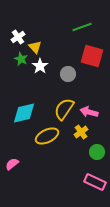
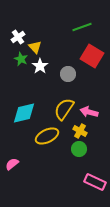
red square: rotated 15 degrees clockwise
yellow cross: moved 1 px left, 1 px up; rotated 24 degrees counterclockwise
green circle: moved 18 px left, 3 px up
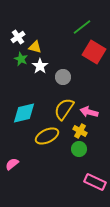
green line: rotated 18 degrees counterclockwise
yellow triangle: rotated 32 degrees counterclockwise
red square: moved 2 px right, 4 px up
gray circle: moved 5 px left, 3 px down
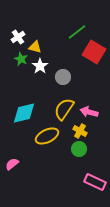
green line: moved 5 px left, 5 px down
